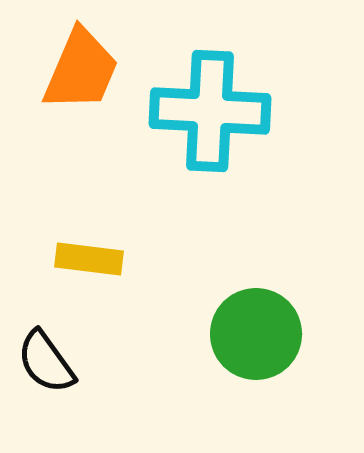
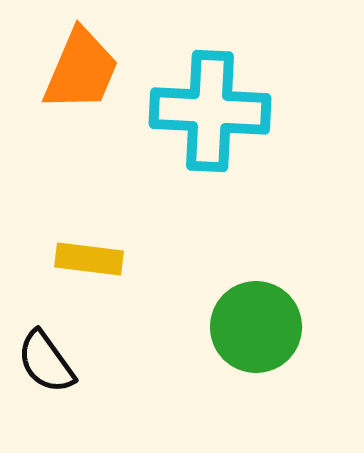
green circle: moved 7 px up
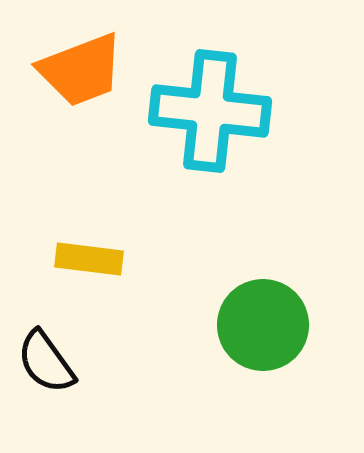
orange trapezoid: rotated 46 degrees clockwise
cyan cross: rotated 3 degrees clockwise
green circle: moved 7 px right, 2 px up
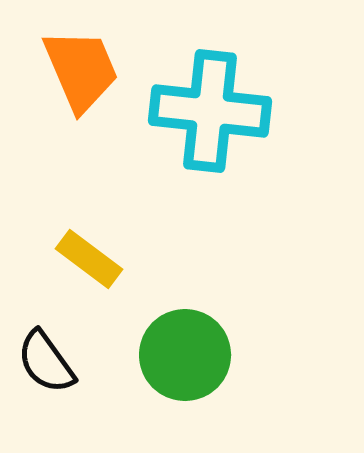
orange trapezoid: rotated 92 degrees counterclockwise
yellow rectangle: rotated 30 degrees clockwise
green circle: moved 78 px left, 30 px down
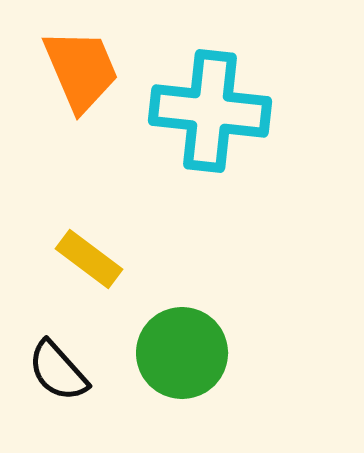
green circle: moved 3 px left, 2 px up
black semicircle: moved 12 px right, 9 px down; rotated 6 degrees counterclockwise
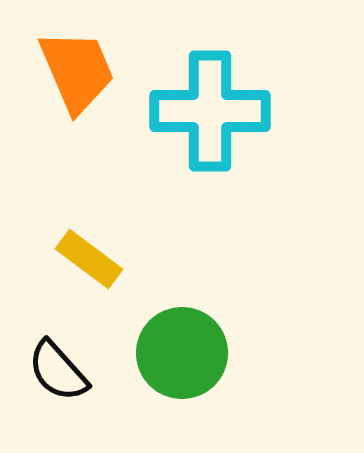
orange trapezoid: moved 4 px left, 1 px down
cyan cross: rotated 6 degrees counterclockwise
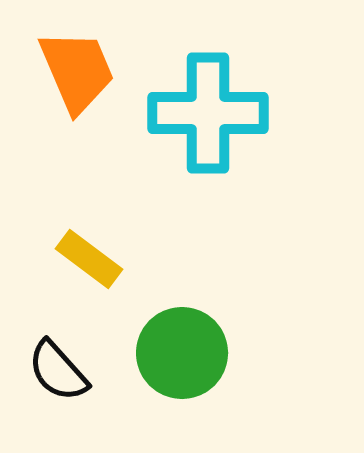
cyan cross: moved 2 px left, 2 px down
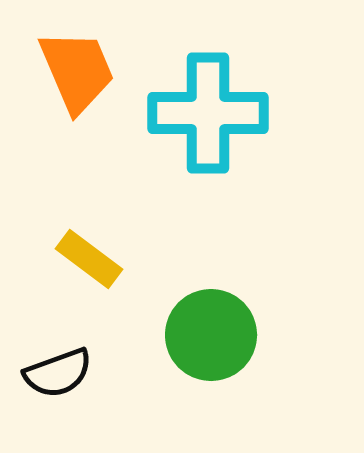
green circle: moved 29 px right, 18 px up
black semicircle: moved 2 px down; rotated 68 degrees counterclockwise
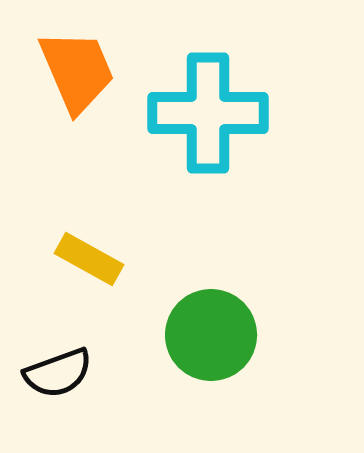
yellow rectangle: rotated 8 degrees counterclockwise
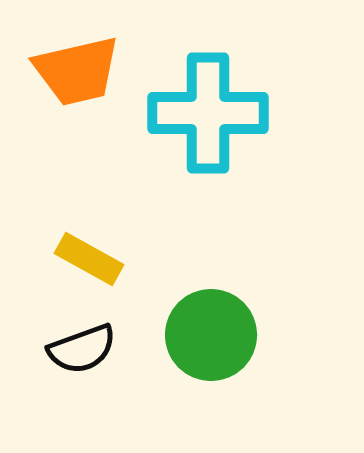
orange trapezoid: rotated 100 degrees clockwise
black semicircle: moved 24 px right, 24 px up
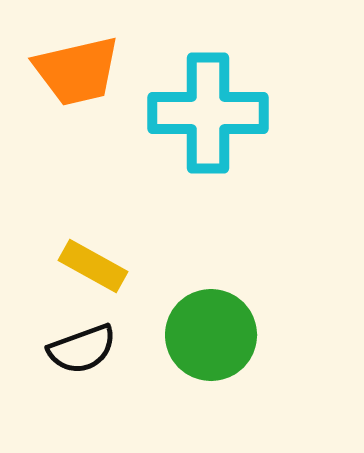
yellow rectangle: moved 4 px right, 7 px down
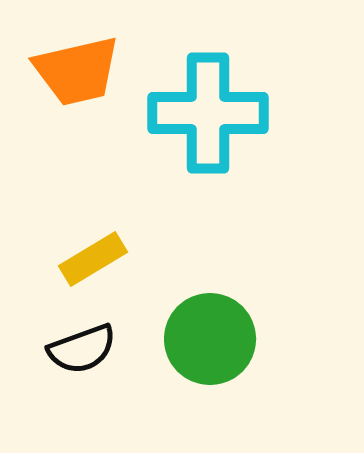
yellow rectangle: moved 7 px up; rotated 60 degrees counterclockwise
green circle: moved 1 px left, 4 px down
